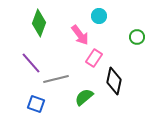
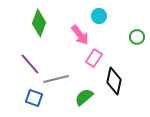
purple line: moved 1 px left, 1 px down
blue square: moved 2 px left, 6 px up
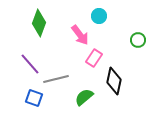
green circle: moved 1 px right, 3 px down
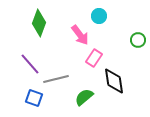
black diamond: rotated 20 degrees counterclockwise
